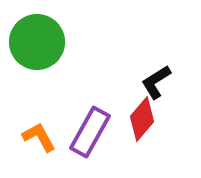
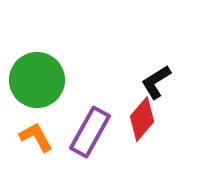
green circle: moved 38 px down
orange L-shape: moved 3 px left
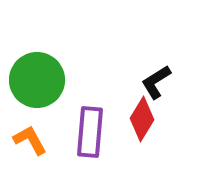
red diamond: rotated 9 degrees counterclockwise
purple rectangle: rotated 24 degrees counterclockwise
orange L-shape: moved 6 px left, 3 px down
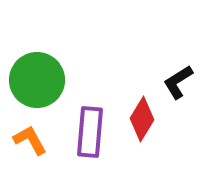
black L-shape: moved 22 px right
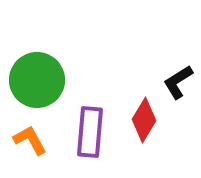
red diamond: moved 2 px right, 1 px down
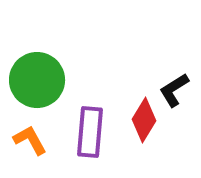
black L-shape: moved 4 px left, 8 px down
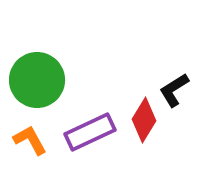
purple rectangle: rotated 60 degrees clockwise
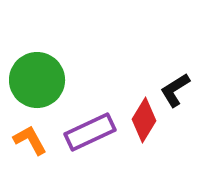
black L-shape: moved 1 px right
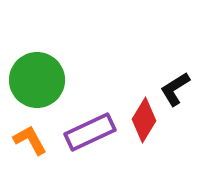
black L-shape: moved 1 px up
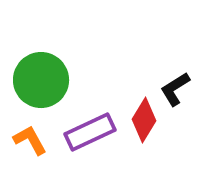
green circle: moved 4 px right
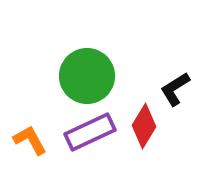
green circle: moved 46 px right, 4 px up
red diamond: moved 6 px down
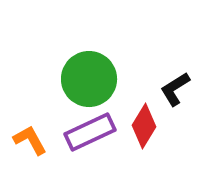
green circle: moved 2 px right, 3 px down
